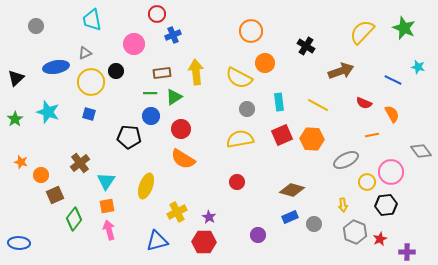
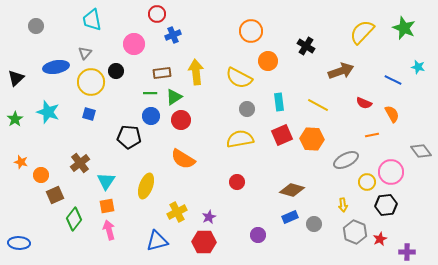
gray triangle at (85, 53): rotated 24 degrees counterclockwise
orange circle at (265, 63): moved 3 px right, 2 px up
red circle at (181, 129): moved 9 px up
purple star at (209, 217): rotated 16 degrees clockwise
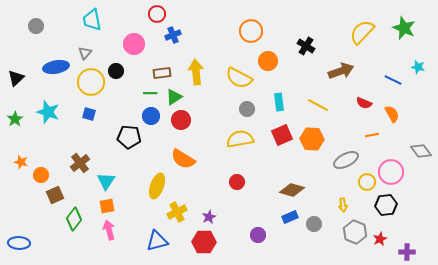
yellow ellipse at (146, 186): moved 11 px right
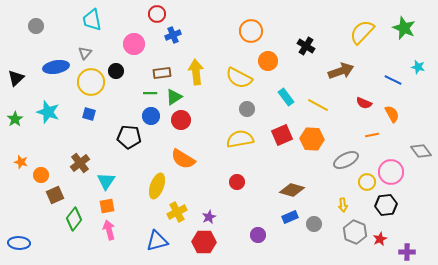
cyan rectangle at (279, 102): moved 7 px right, 5 px up; rotated 30 degrees counterclockwise
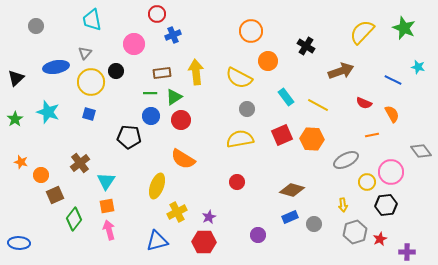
gray hexagon at (355, 232): rotated 20 degrees clockwise
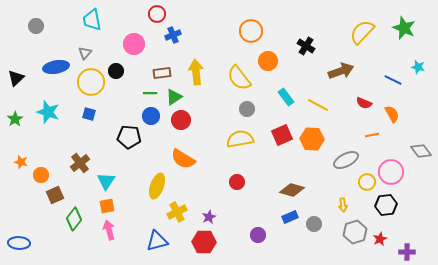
yellow semicircle at (239, 78): rotated 24 degrees clockwise
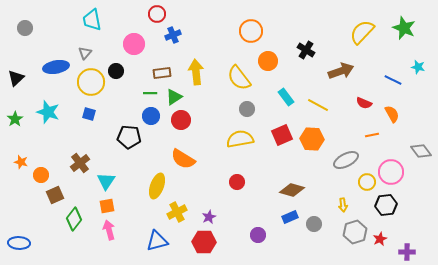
gray circle at (36, 26): moved 11 px left, 2 px down
black cross at (306, 46): moved 4 px down
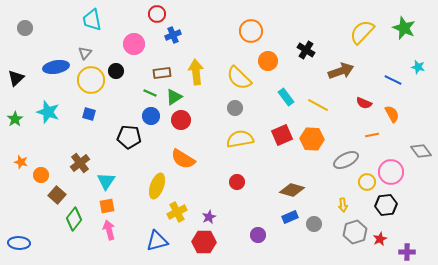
yellow semicircle at (239, 78): rotated 8 degrees counterclockwise
yellow circle at (91, 82): moved 2 px up
green line at (150, 93): rotated 24 degrees clockwise
gray circle at (247, 109): moved 12 px left, 1 px up
brown square at (55, 195): moved 2 px right; rotated 24 degrees counterclockwise
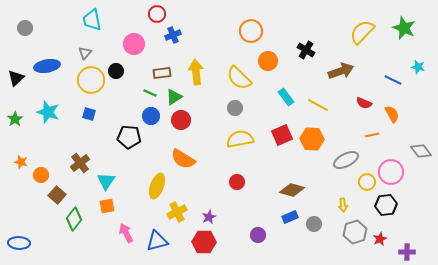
blue ellipse at (56, 67): moved 9 px left, 1 px up
pink arrow at (109, 230): moved 17 px right, 3 px down; rotated 12 degrees counterclockwise
